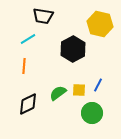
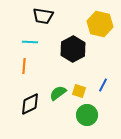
cyan line: moved 2 px right, 3 px down; rotated 35 degrees clockwise
blue line: moved 5 px right
yellow square: moved 1 px down; rotated 16 degrees clockwise
black diamond: moved 2 px right
green circle: moved 5 px left, 2 px down
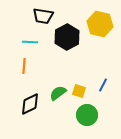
black hexagon: moved 6 px left, 12 px up
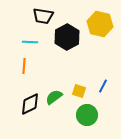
blue line: moved 1 px down
green semicircle: moved 4 px left, 4 px down
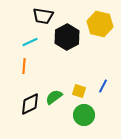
cyan line: rotated 28 degrees counterclockwise
green circle: moved 3 px left
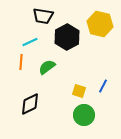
orange line: moved 3 px left, 4 px up
green semicircle: moved 7 px left, 30 px up
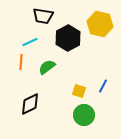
black hexagon: moved 1 px right, 1 px down
